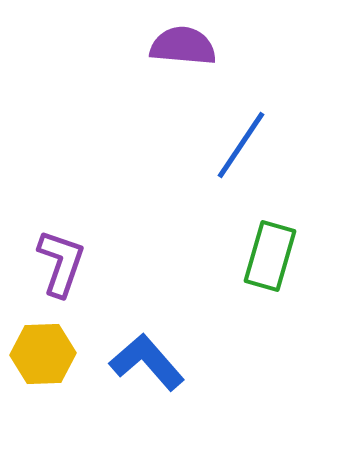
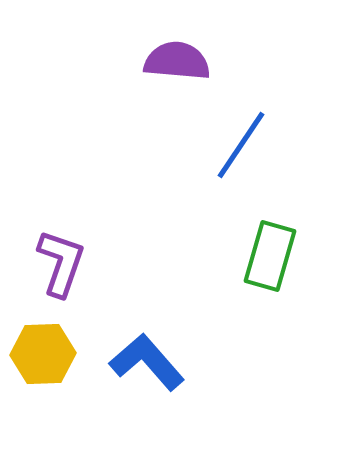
purple semicircle: moved 6 px left, 15 px down
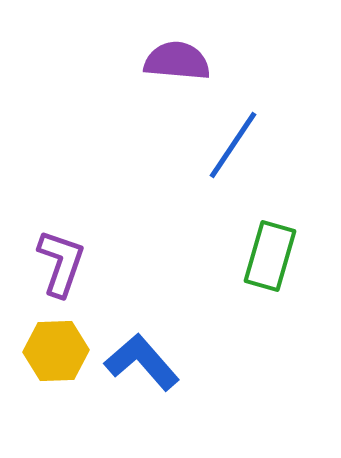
blue line: moved 8 px left
yellow hexagon: moved 13 px right, 3 px up
blue L-shape: moved 5 px left
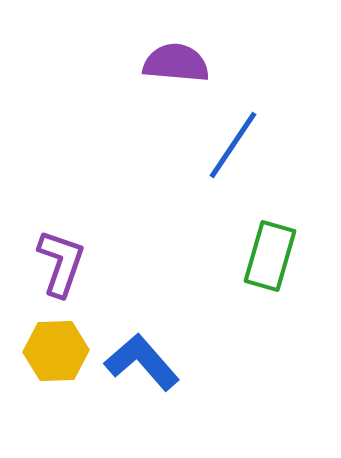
purple semicircle: moved 1 px left, 2 px down
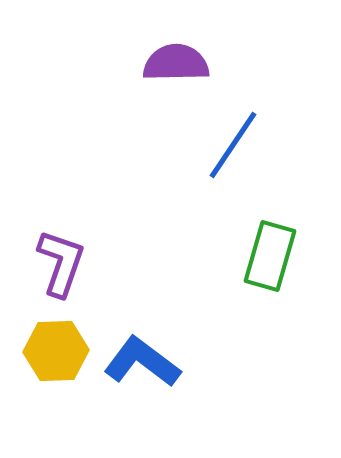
purple semicircle: rotated 6 degrees counterclockwise
blue L-shape: rotated 12 degrees counterclockwise
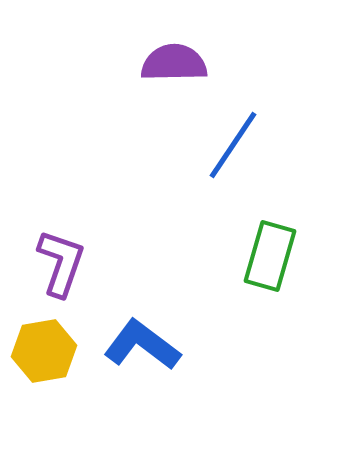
purple semicircle: moved 2 px left
yellow hexagon: moved 12 px left; rotated 8 degrees counterclockwise
blue L-shape: moved 17 px up
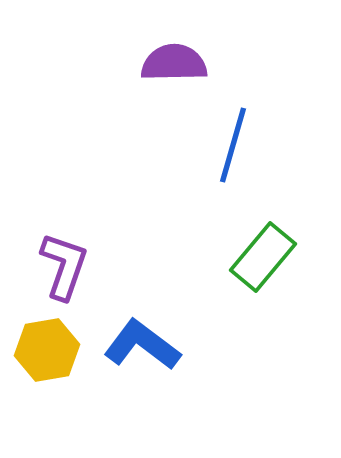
blue line: rotated 18 degrees counterclockwise
green rectangle: moved 7 px left, 1 px down; rotated 24 degrees clockwise
purple L-shape: moved 3 px right, 3 px down
yellow hexagon: moved 3 px right, 1 px up
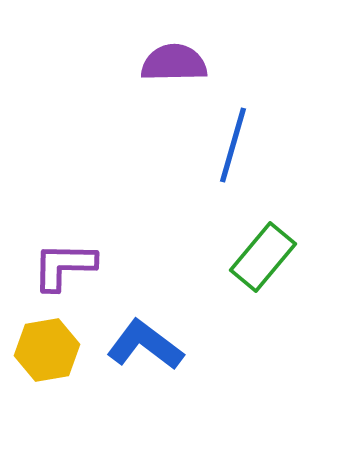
purple L-shape: rotated 108 degrees counterclockwise
blue L-shape: moved 3 px right
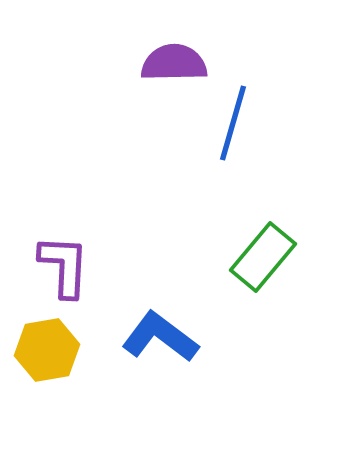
blue line: moved 22 px up
purple L-shape: rotated 92 degrees clockwise
blue L-shape: moved 15 px right, 8 px up
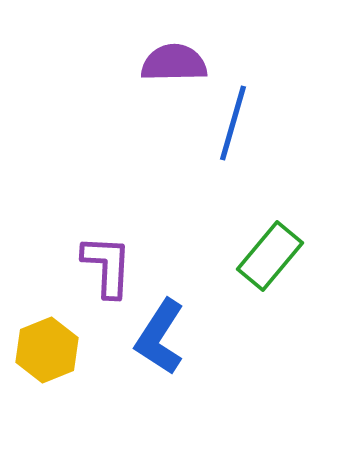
green rectangle: moved 7 px right, 1 px up
purple L-shape: moved 43 px right
blue L-shape: rotated 94 degrees counterclockwise
yellow hexagon: rotated 12 degrees counterclockwise
